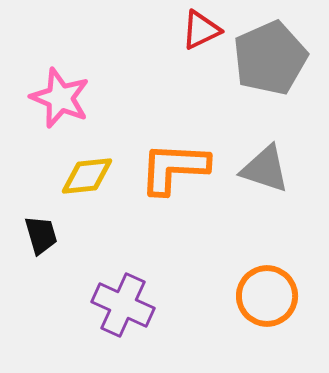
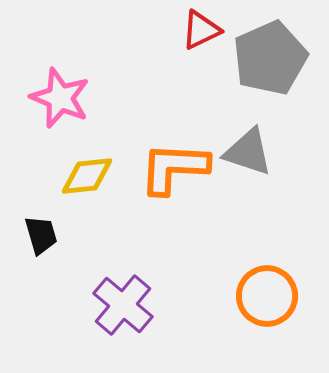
gray triangle: moved 17 px left, 17 px up
purple cross: rotated 16 degrees clockwise
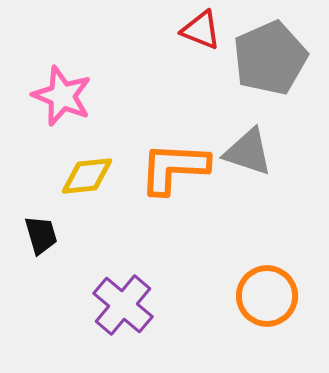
red triangle: rotated 48 degrees clockwise
pink star: moved 2 px right, 2 px up
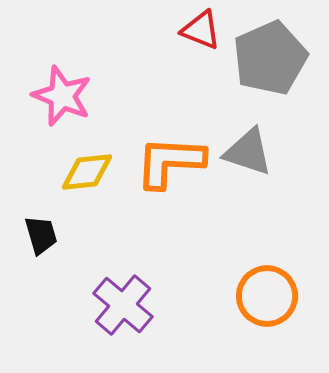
orange L-shape: moved 4 px left, 6 px up
yellow diamond: moved 4 px up
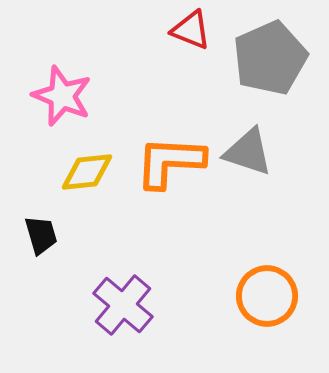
red triangle: moved 10 px left
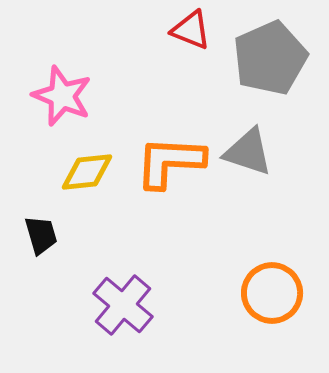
orange circle: moved 5 px right, 3 px up
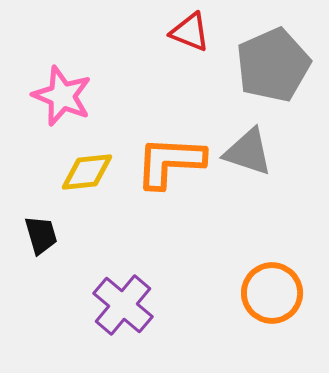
red triangle: moved 1 px left, 2 px down
gray pentagon: moved 3 px right, 7 px down
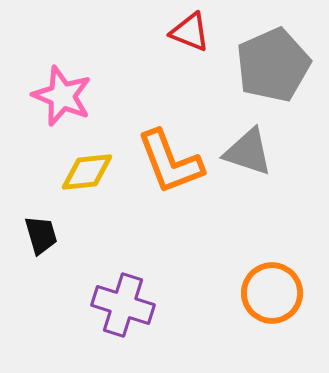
orange L-shape: rotated 114 degrees counterclockwise
purple cross: rotated 22 degrees counterclockwise
